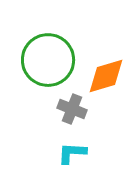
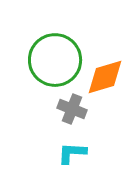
green circle: moved 7 px right
orange diamond: moved 1 px left, 1 px down
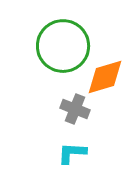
green circle: moved 8 px right, 14 px up
gray cross: moved 3 px right
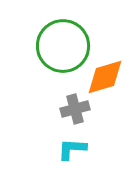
gray cross: rotated 36 degrees counterclockwise
cyan L-shape: moved 4 px up
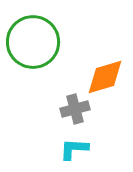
green circle: moved 30 px left, 4 px up
cyan L-shape: moved 2 px right
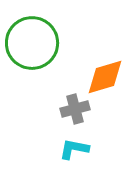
green circle: moved 1 px left, 1 px down
cyan L-shape: rotated 8 degrees clockwise
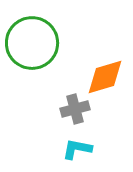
cyan L-shape: moved 3 px right
